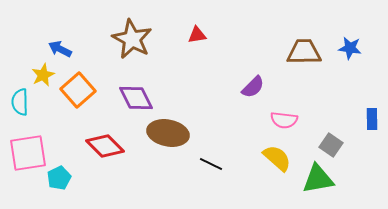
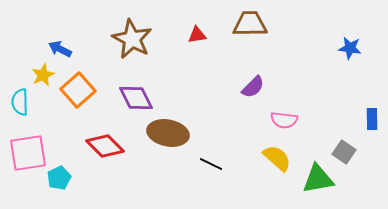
brown trapezoid: moved 54 px left, 28 px up
gray square: moved 13 px right, 7 px down
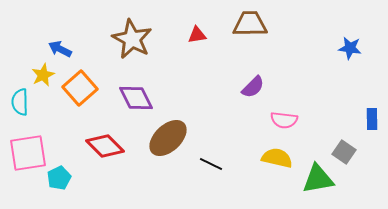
orange square: moved 2 px right, 2 px up
brown ellipse: moved 5 px down; rotated 54 degrees counterclockwise
yellow semicircle: rotated 28 degrees counterclockwise
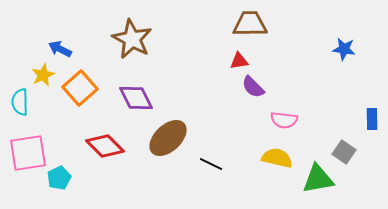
red triangle: moved 42 px right, 26 px down
blue star: moved 6 px left, 1 px down
purple semicircle: rotated 90 degrees clockwise
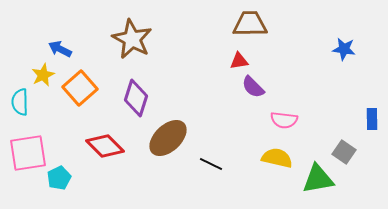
purple diamond: rotated 45 degrees clockwise
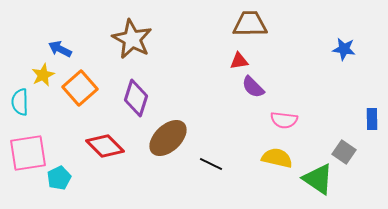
green triangle: rotated 44 degrees clockwise
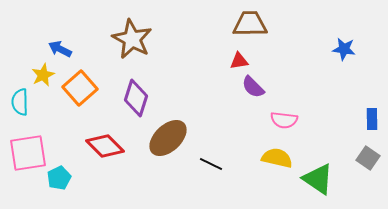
gray square: moved 24 px right, 6 px down
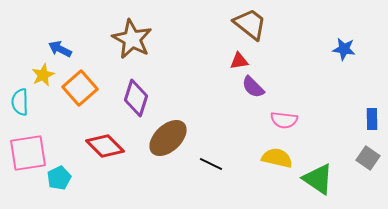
brown trapezoid: rotated 39 degrees clockwise
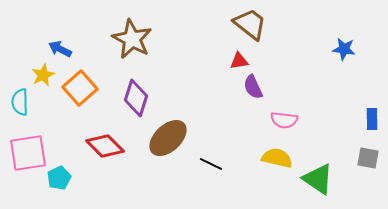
purple semicircle: rotated 20 degrees clockwise
gray square: rotated 25 degrees counterclockwise
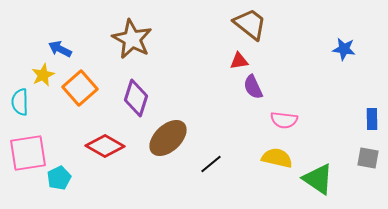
red diamond: rotated 15 degrees counterclockwise
black line: rotated 65 degrees counterclockwise
